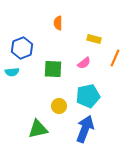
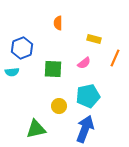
green triangle: moved 2 px left
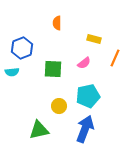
orange semicircle: moved 1 px left
green triangle: moved 3 px right, 1 px down
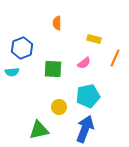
yellow circle: moved 1 px down
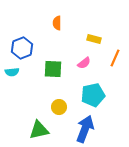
cyan pentagon: moved 5 px right, 1 px up
